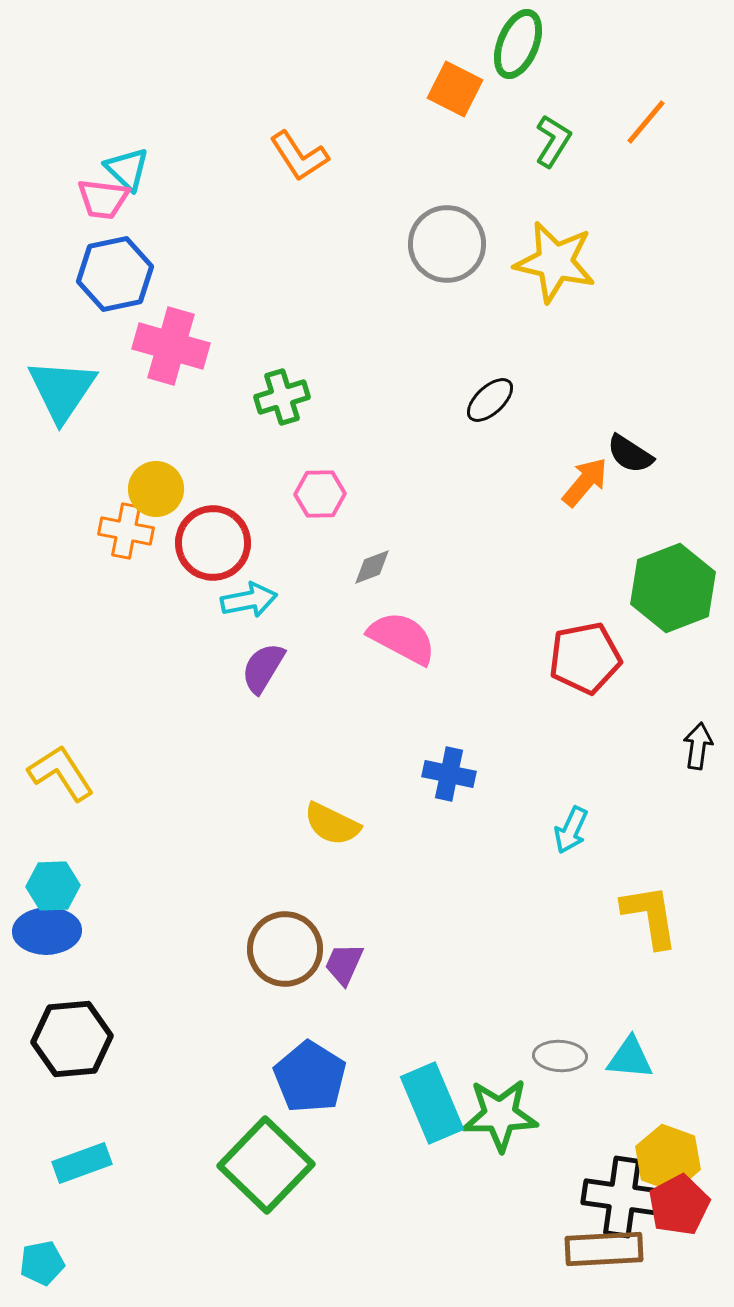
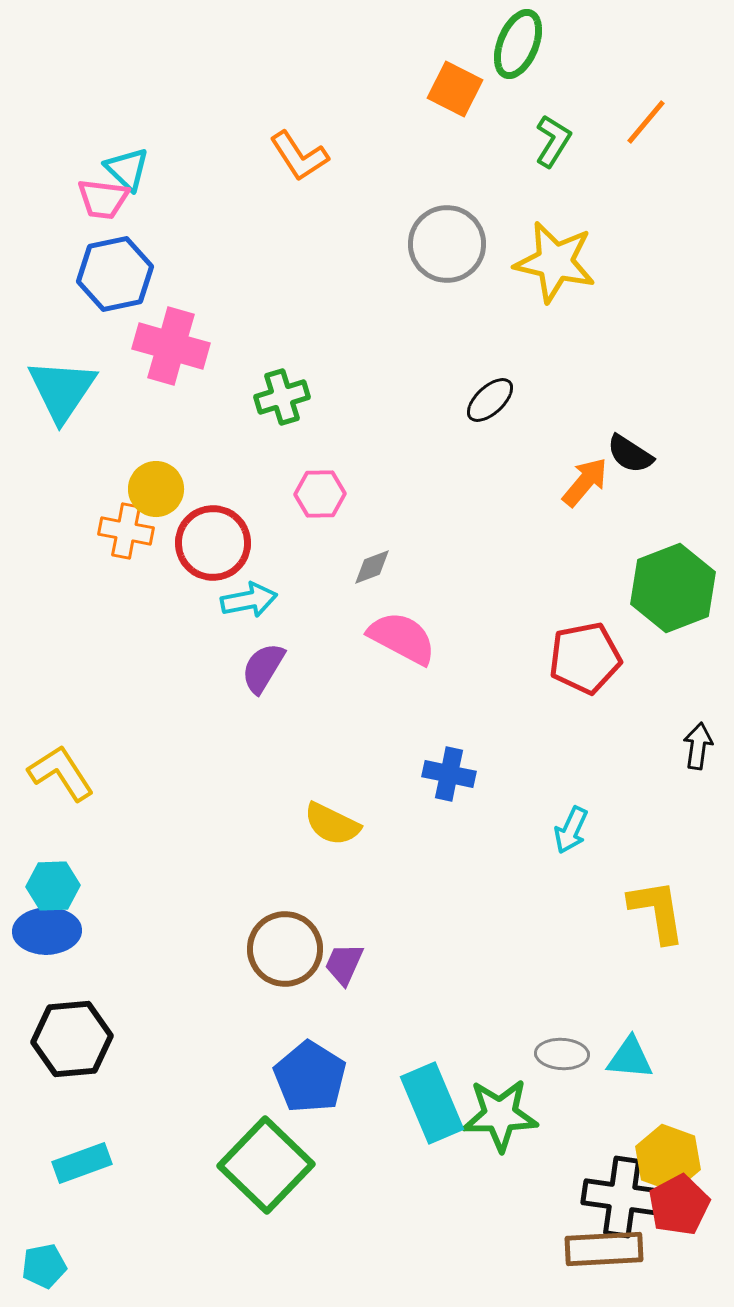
yellow L-shape at (650, 916): moved 7 px right, 5 px up
gray ellipse at (560, 1056): moved 2 px right, 2 px up
cyan pentagon at (42, 1263): moved 2 px right, 3 px down
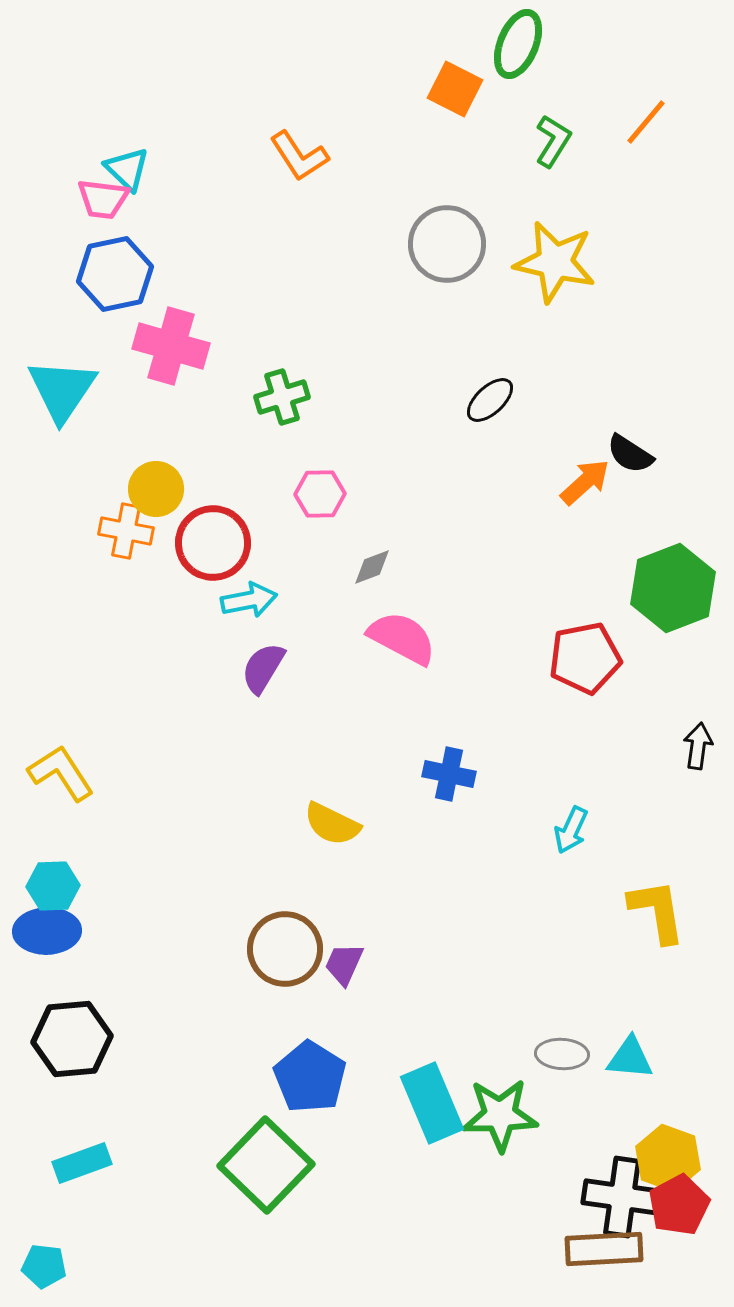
orange arrow at (585, 482): rotated 8 degrees clockwise
cyan pentagon at (44, 1266): rotated 18 degrees clockwise
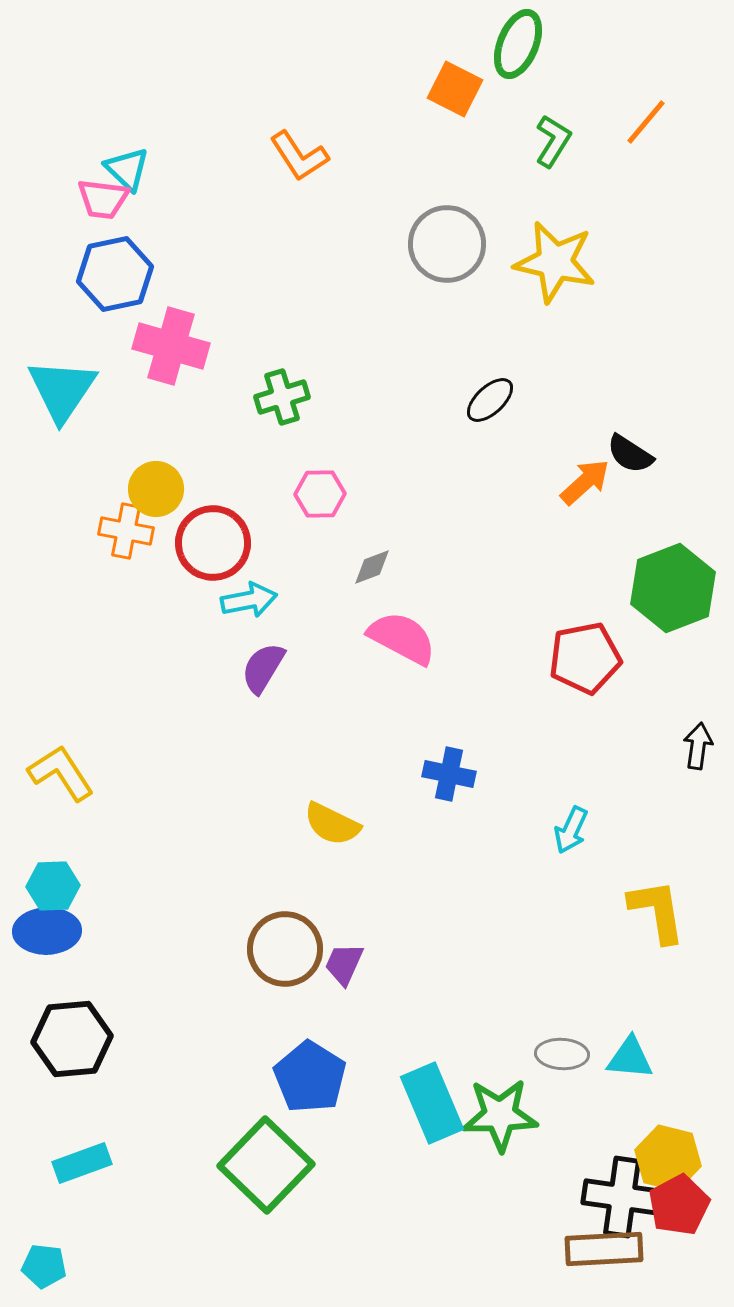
yellow hexagon at (668, 1158): rotated 6 degrees counterclockwise
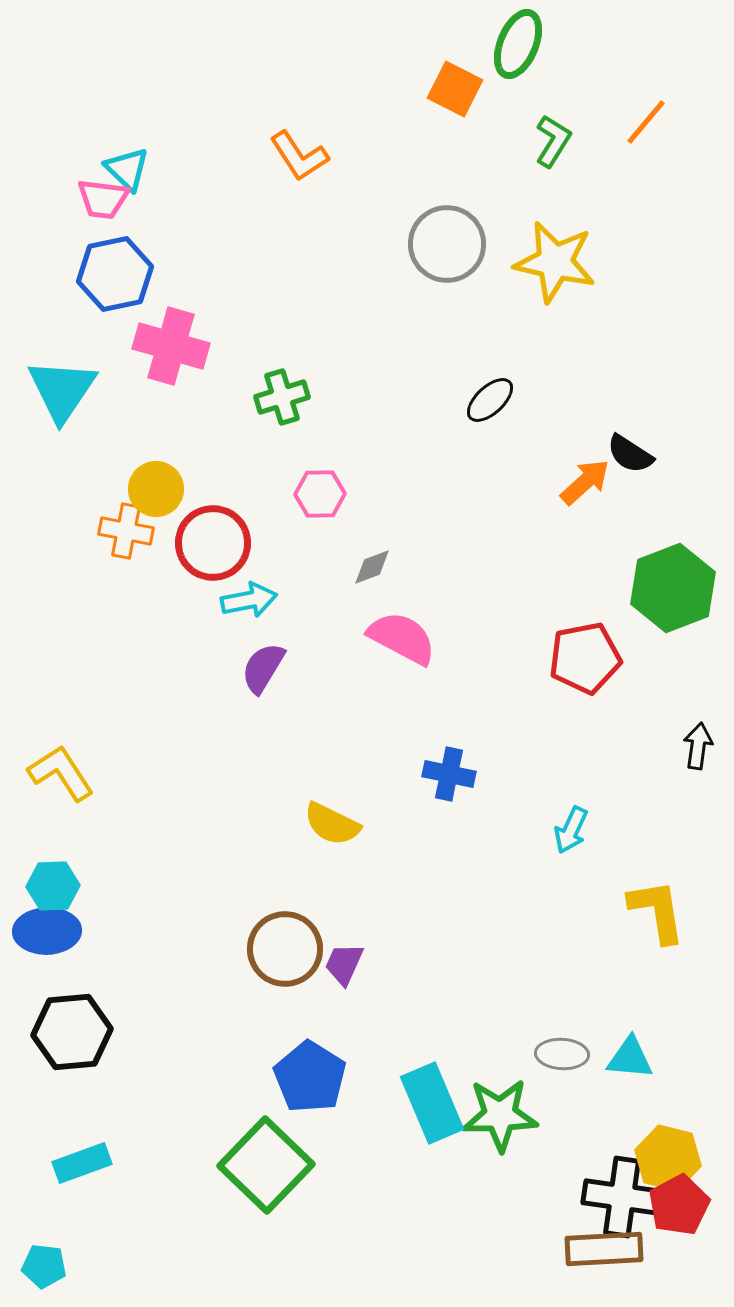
black hexagon at (72, 1039): moved 7 px up
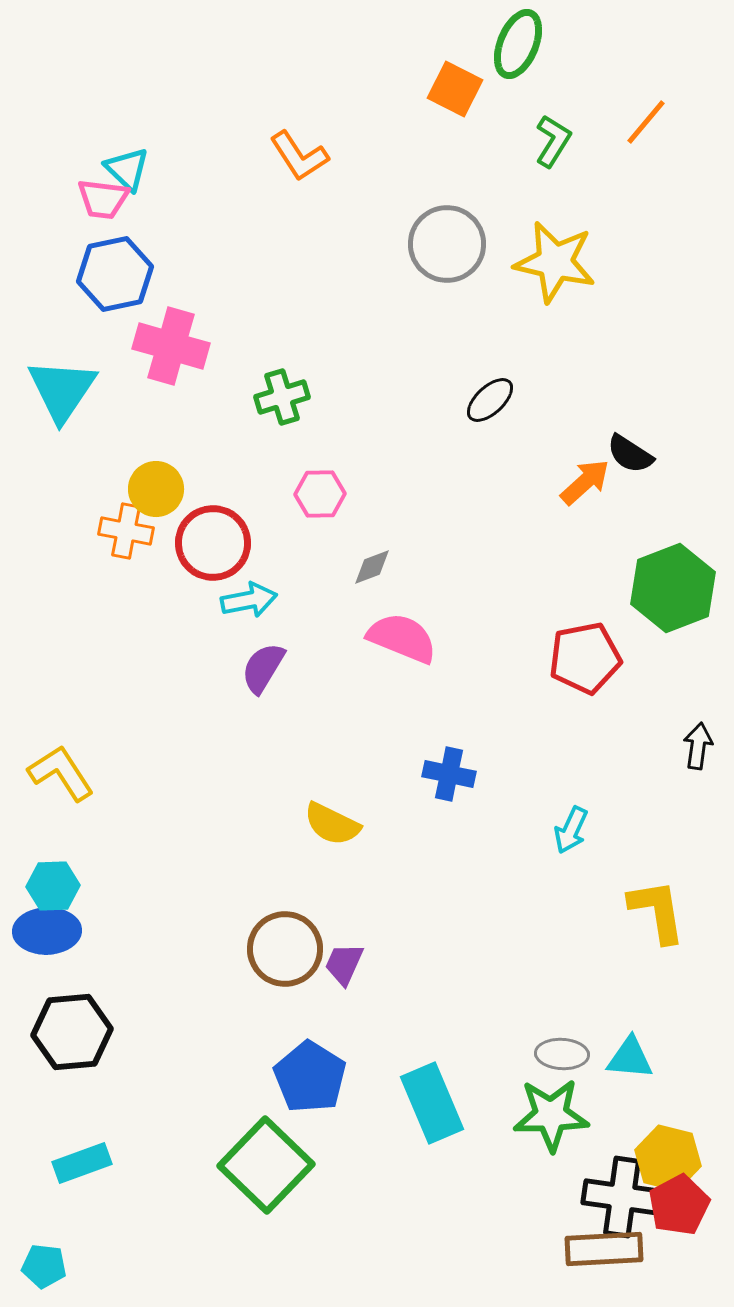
pink semicircle at (402, 638): rotated 6 degrees counterclockwise
green star at (500, 1115): moved 51 px right
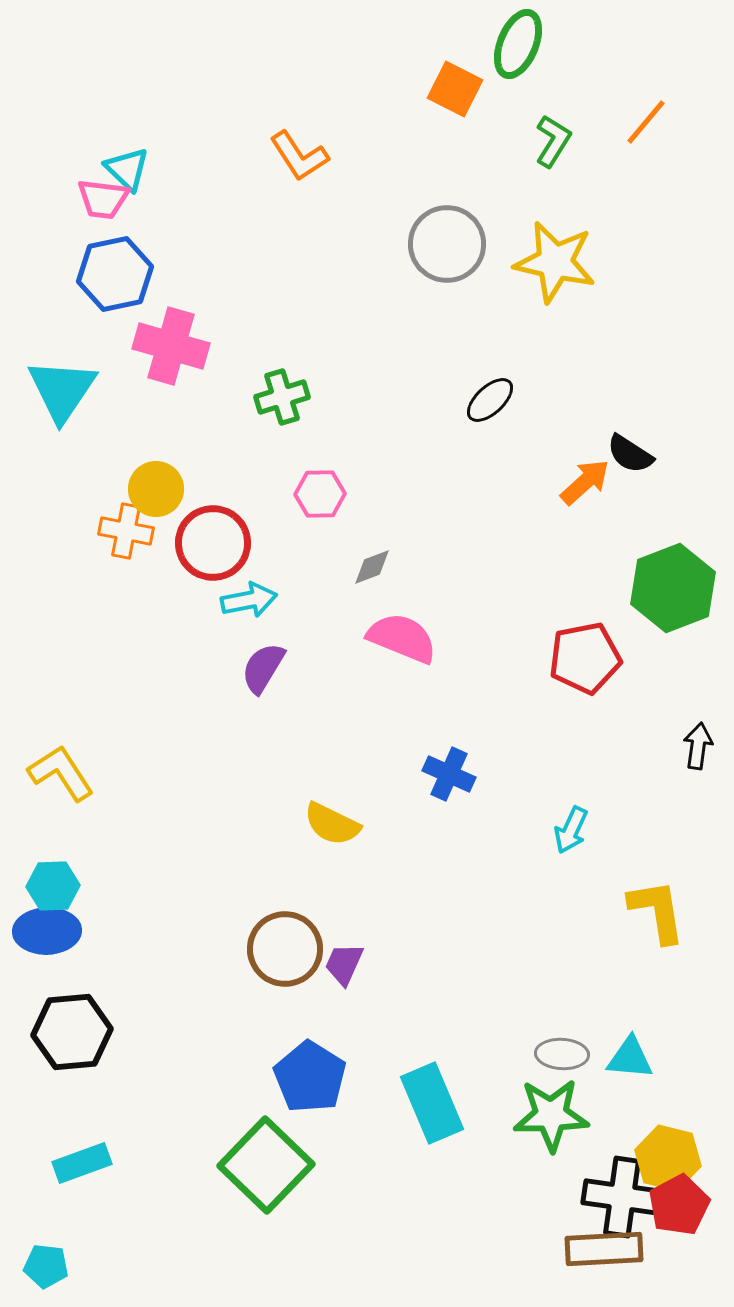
blue cross at (449, 774): rotated 12 degrees clockwise
cyan pentagon at (44, 1266): moved 2 px right
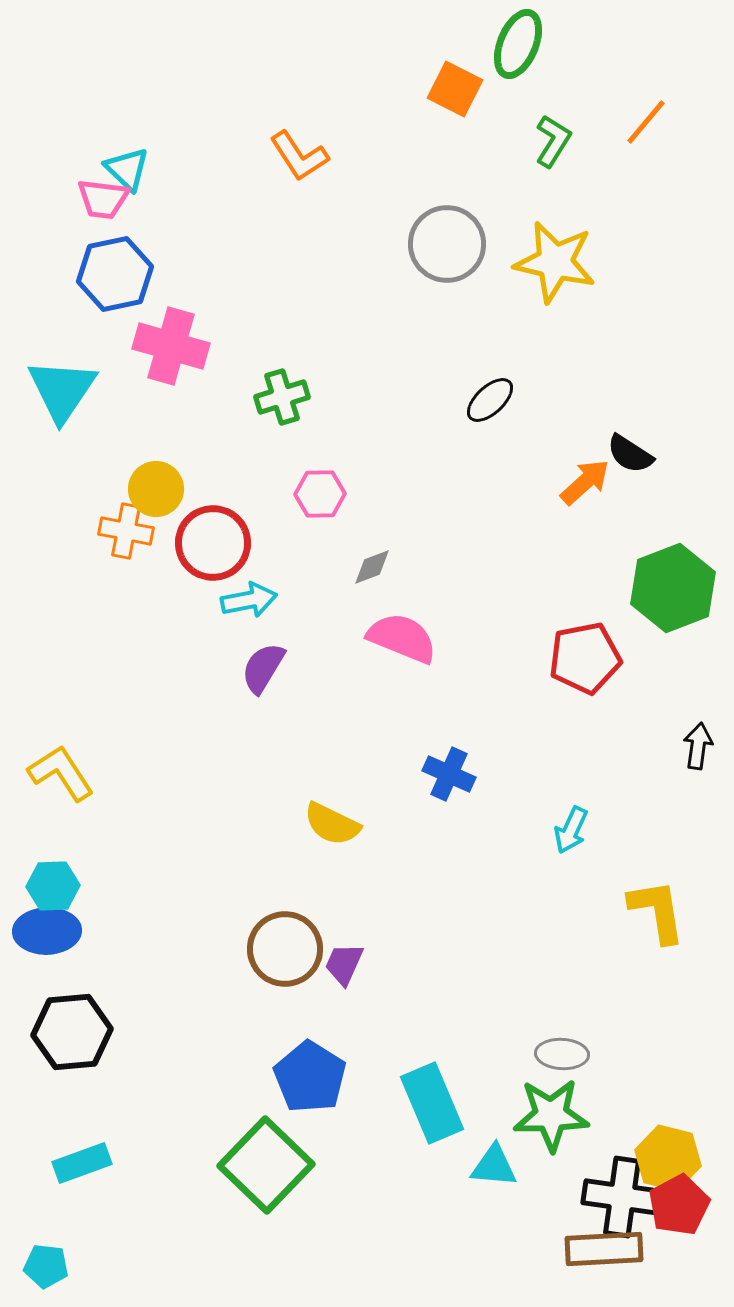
cyan triangle at (630, 1058): moved 136 px left, 108 px down
